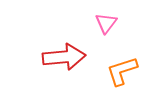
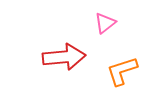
pink triangle: moved 1 px left; rotated 15 degrees clockwise
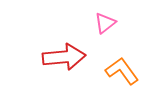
orange L-shape: rotated 72 degrees clockwise
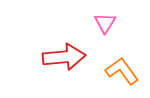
pink triangle: rotated 20 degrees counterclockwise
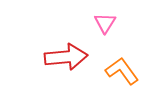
red arrow: moved 2 px right
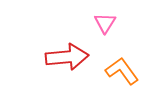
red arrow: moved 1 px right
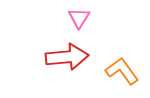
pink triangle: moved 26 px left, 5 px up
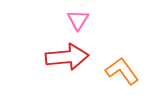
pink triangle: moved 1 px left, 2 px down
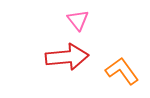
pink triangle: rotated 10 degrees counterclockwise
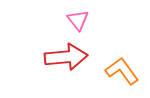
red arrow: moved 1 px left
